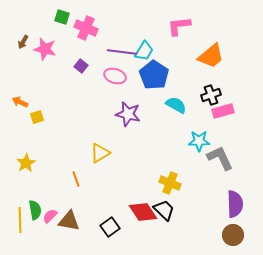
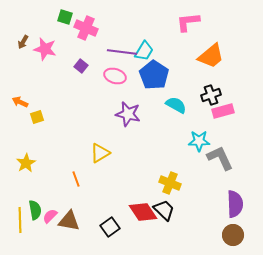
green square: moved 3 px right
pink L-shape: moved 9 px right, 4 px up
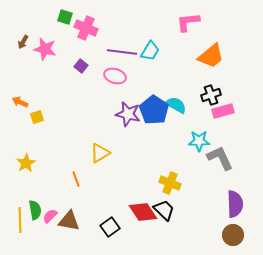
cyan trapezoid: moved 6 px right
blue pentagon: moved 35 px down
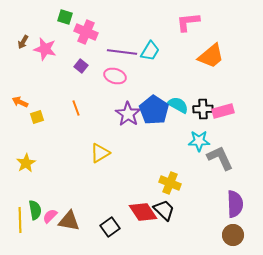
pink cross: moved 4 px down
black cross: moved 8 px left, 14 px down; rotated 18 degrees clockwise
cyan semicircle: moved 2 px right
purple star: rotated 20 degrees clockwise
orange line: moved 71 px up
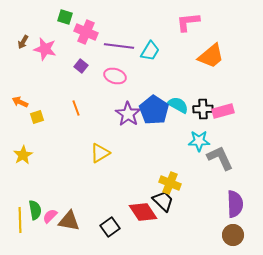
purple line: moved 3 px left, 6 px up
yellow star: moved 3 px left, 8 px up
black trapezoid: moved 1 px left, 9 px up
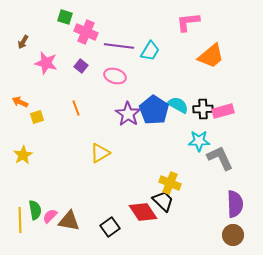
pink star: moved 1 px right, 14 px down
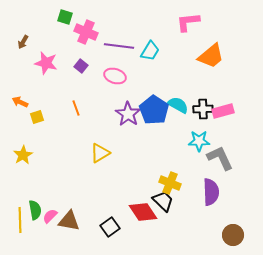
purple semicircle: moved 24 px left, 12 px up
